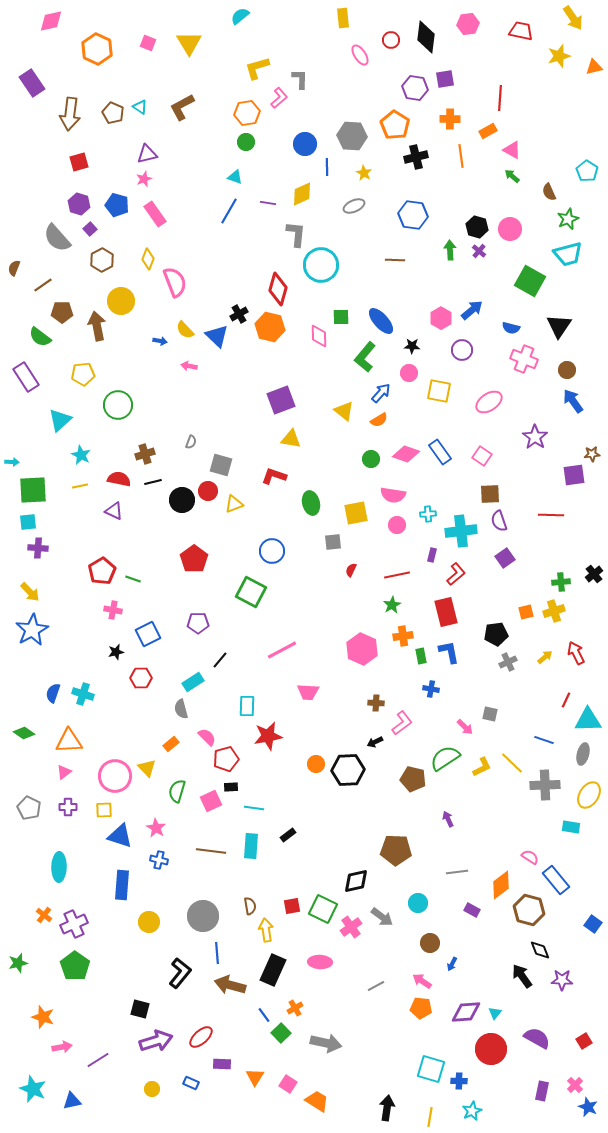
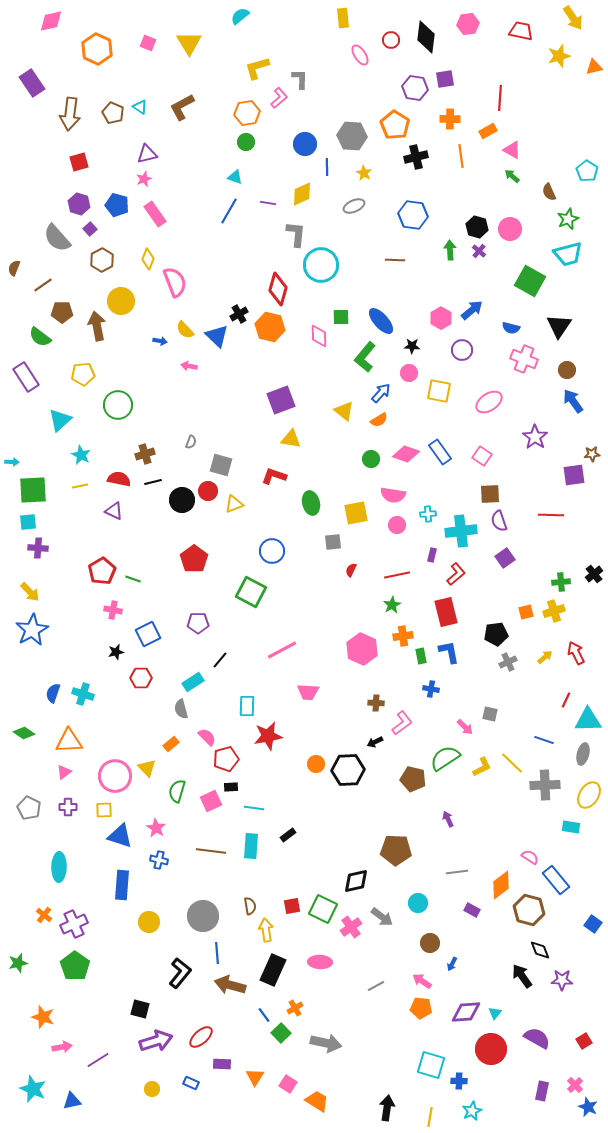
cyan square at (431, 1069): moved 4 px up
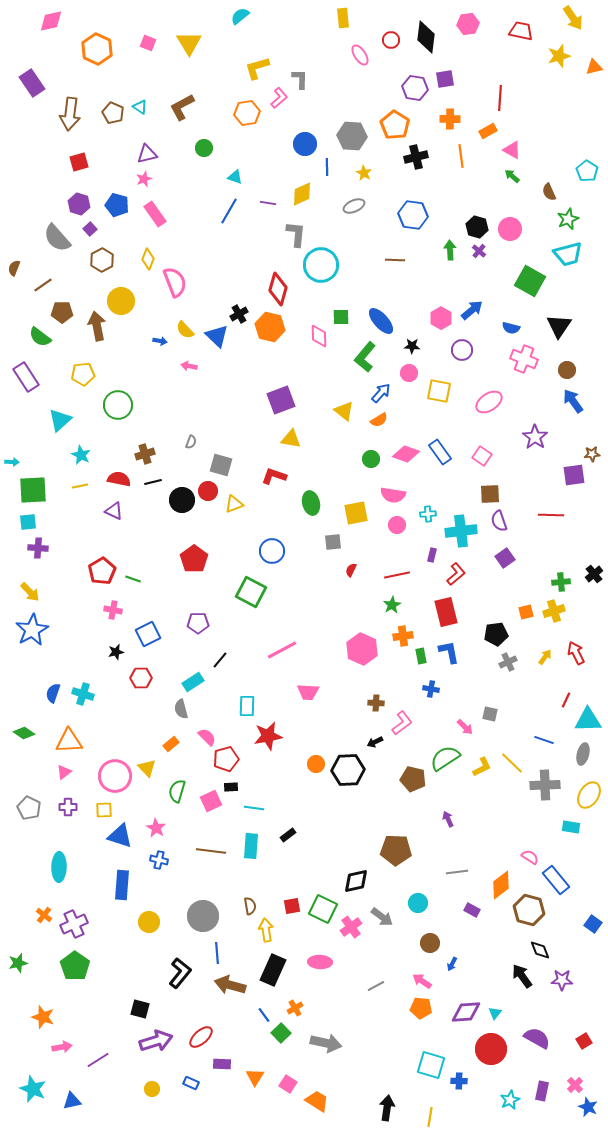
green circle at (246, 142): moved 42 px left, 6 px down
yellow arrow at (545, 657): rotated 14 degrees counterclockwise
cyan star at (472, 1111): moved 38 px right, 11 px up
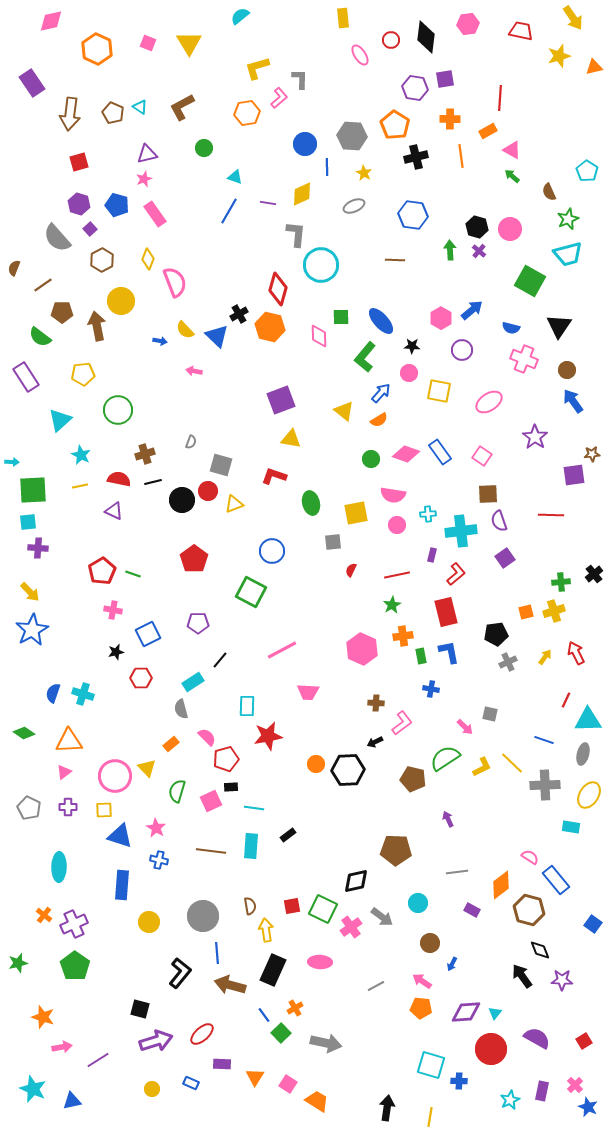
pink arrow at (189, 366): moved 5 px right, 5 px down
green circle at (118, 405): moved 5 px down
brown square at (490, 494): moved 2 px left
green line at (133, 579): moved 5 px up
red ellipse at (201, 1037): moved 1 px right, 3 px up
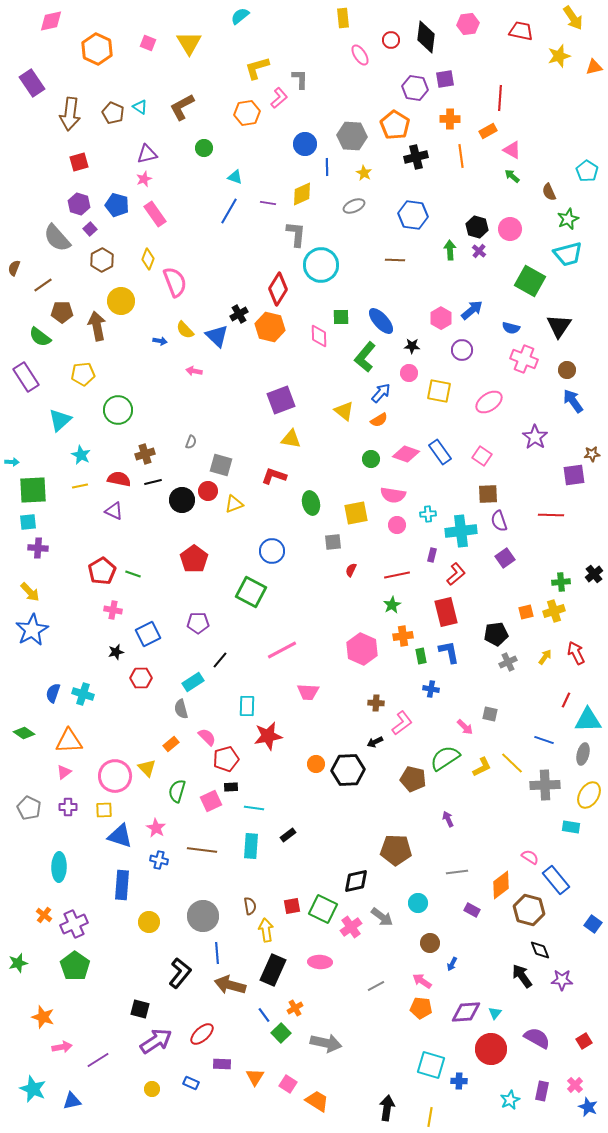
red diamond at (278, 289): rotated 16 degrees clockwise
brown line at (211, 851): moved 9 px left, 1 px up
purple arrow at (156, 1041): rotated 16 degrees counterclockwise
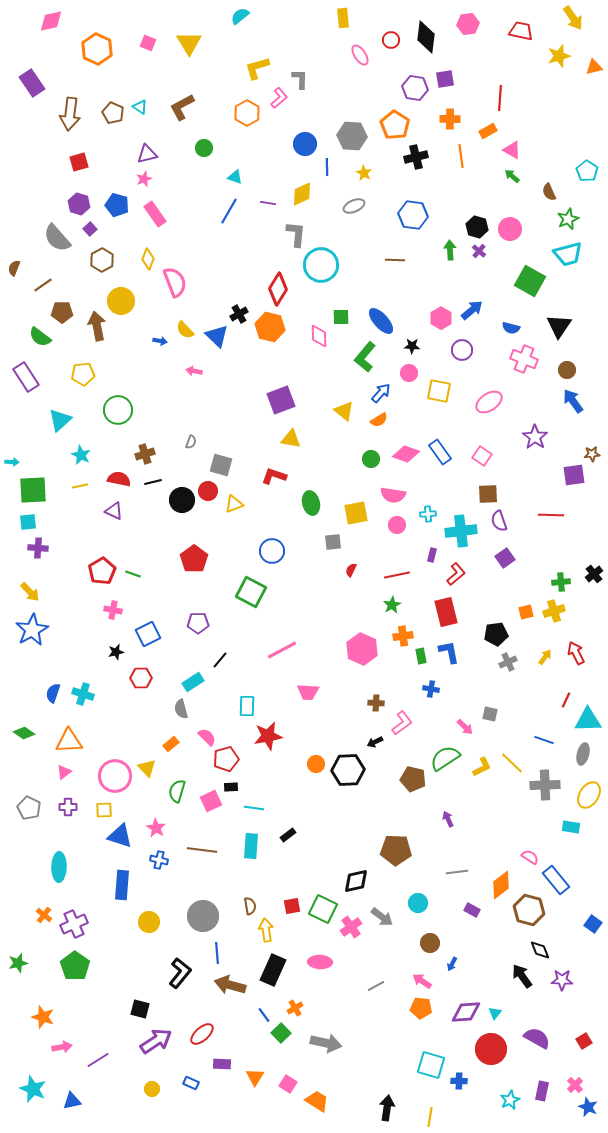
orange hexagon at (247, 113): rotated 20 degrees counterclockwise
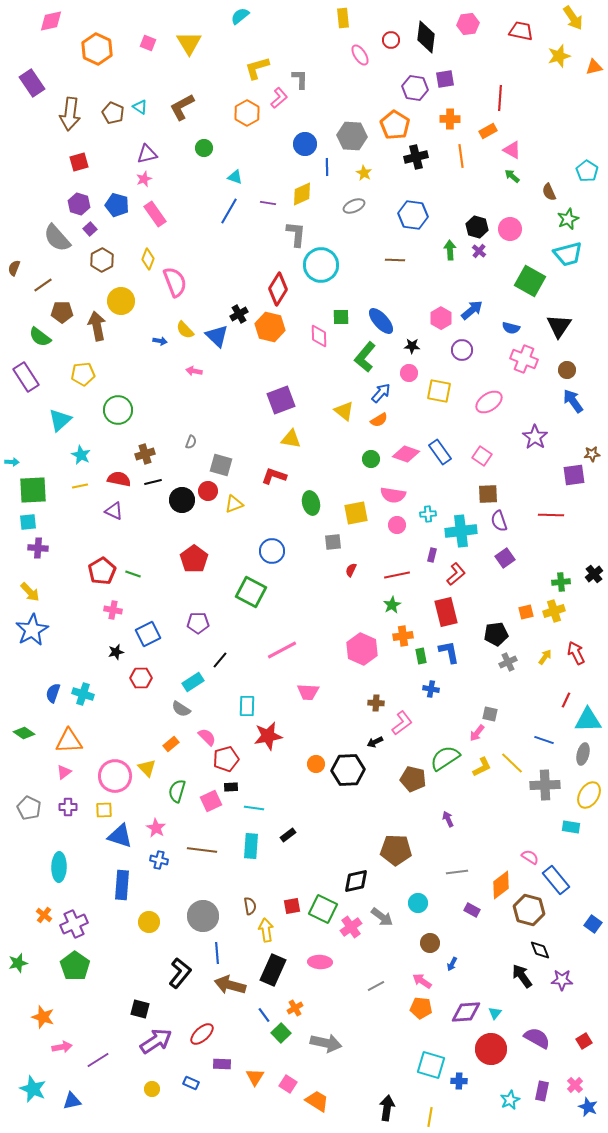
gray semicircle at (181, 709): rotated 42 degrees counterclockwise
pink arrow at (465, 727): moved 12 px right, 6 px down; rotated 84 degrees clockwise
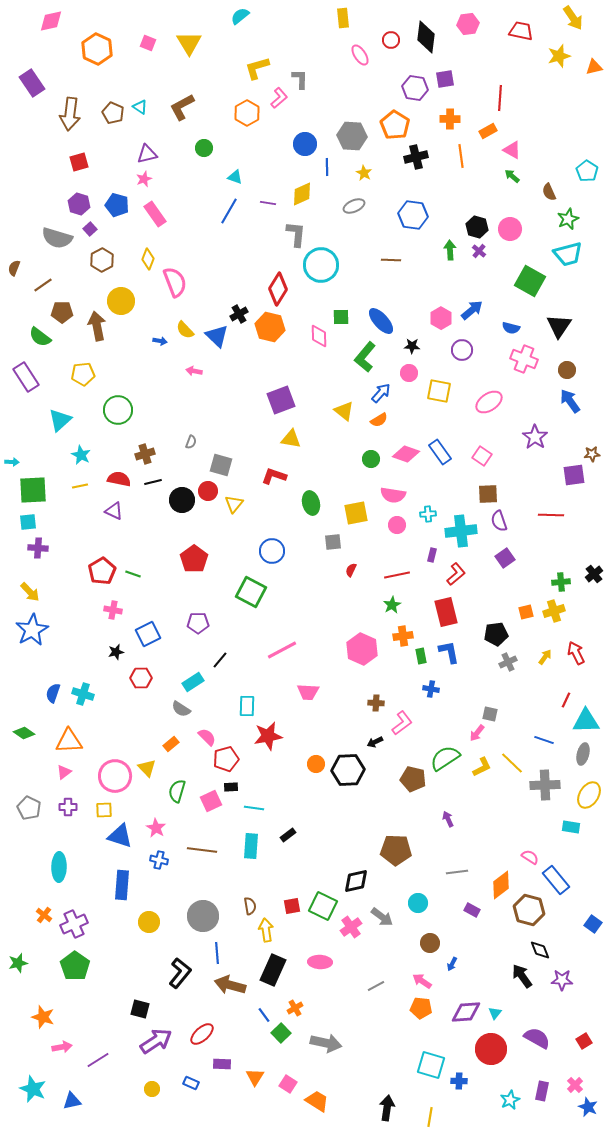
gray semicircle at (57, 238): rotated 32 degrees counterclockwise
brown line at (395, 260): moved 4 px left
blue arrow at (573, 401): moved 3 px left
yellow triangle at (234, 504): rotated 30 degrees counterclockwise
cyan triangle at (588, 720): moved 2 px left, 1 px down
green square at (323, 909): moved 3 px up
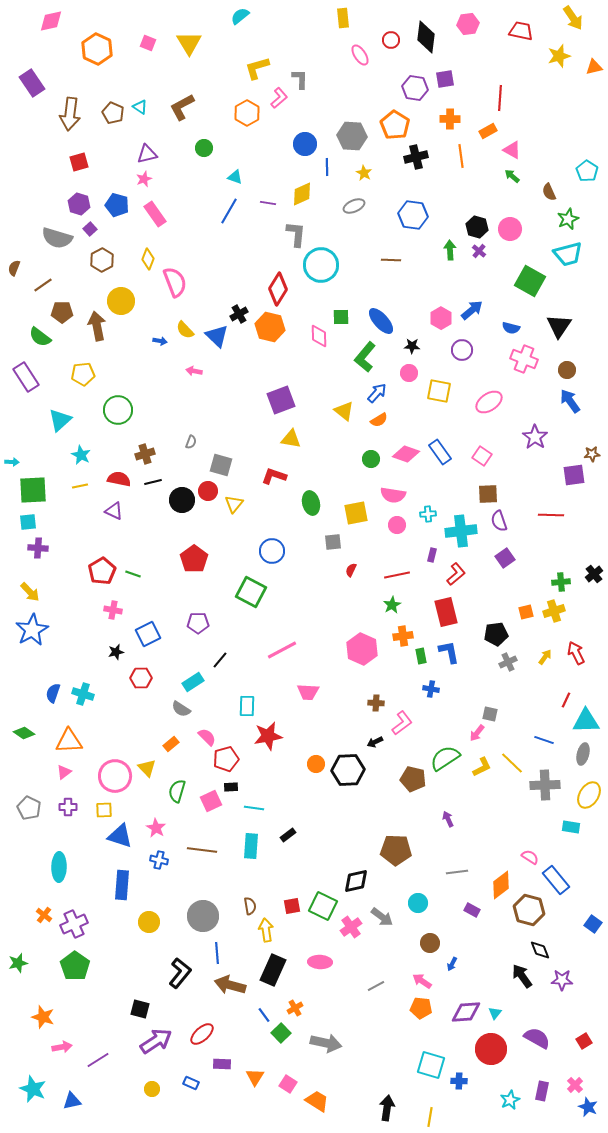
blue arrow at (381, 393): moved 4 px left
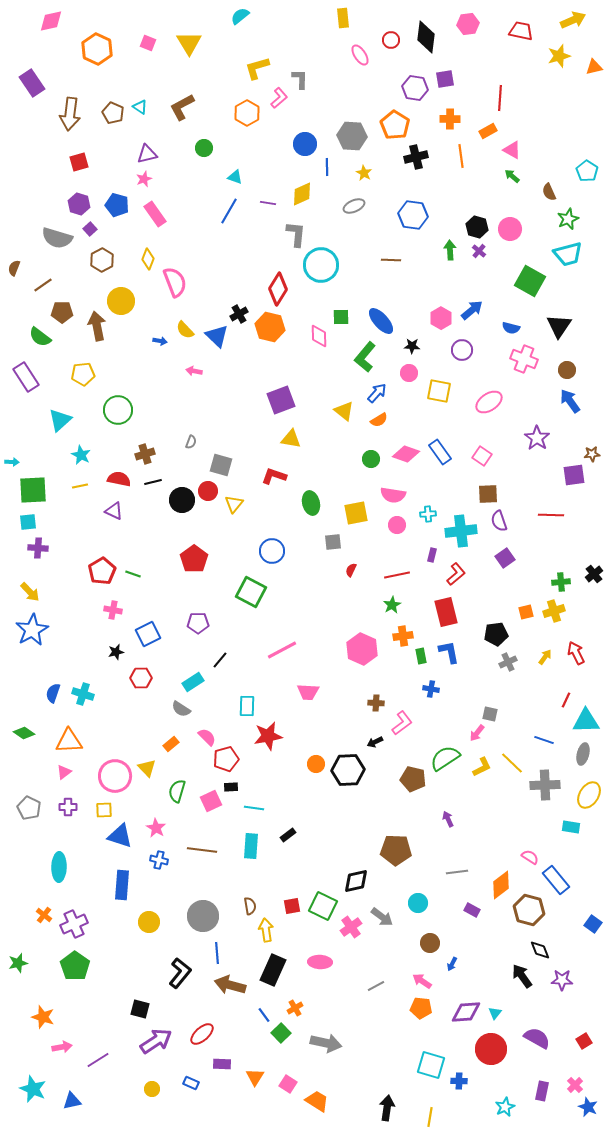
yellow arrow at (573, 18): moved 2 px down; rotated 80 degrees counterclockwise
purple star at (535, 437): moved 2 px right, 1 px down
cyan star at (510, 1100): moved 5 px left, 7 px down
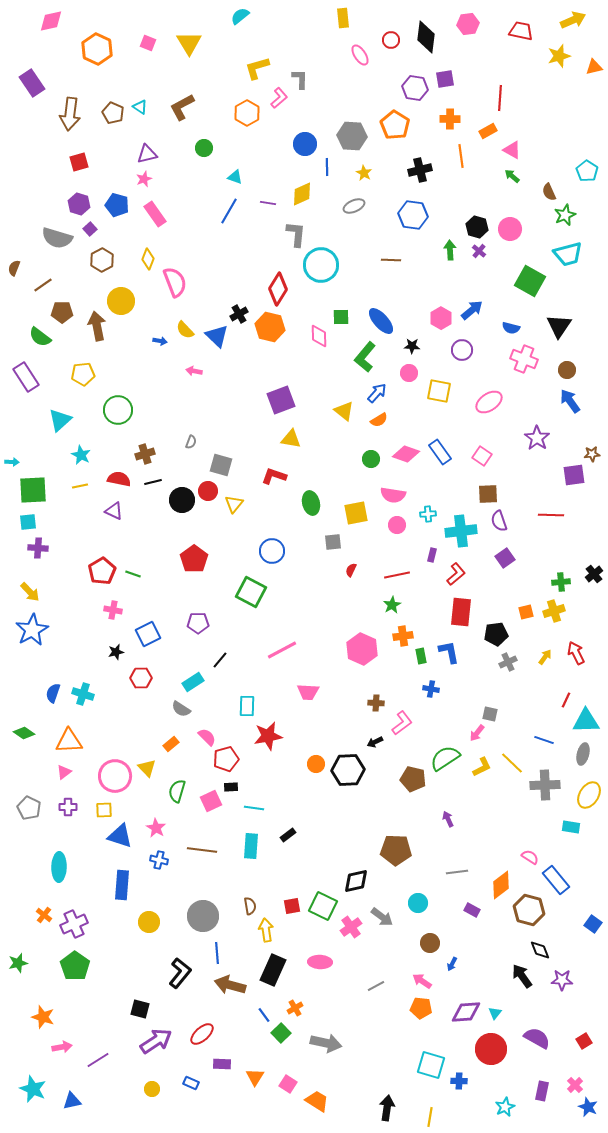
black cross at (416, 157): moved 4 px right, 13 px down
green star at (568, 219): moved 3 px left, 4 px up
red rectangle at (446, 612): moved 15 px right; rotated 20 degrees clockwise
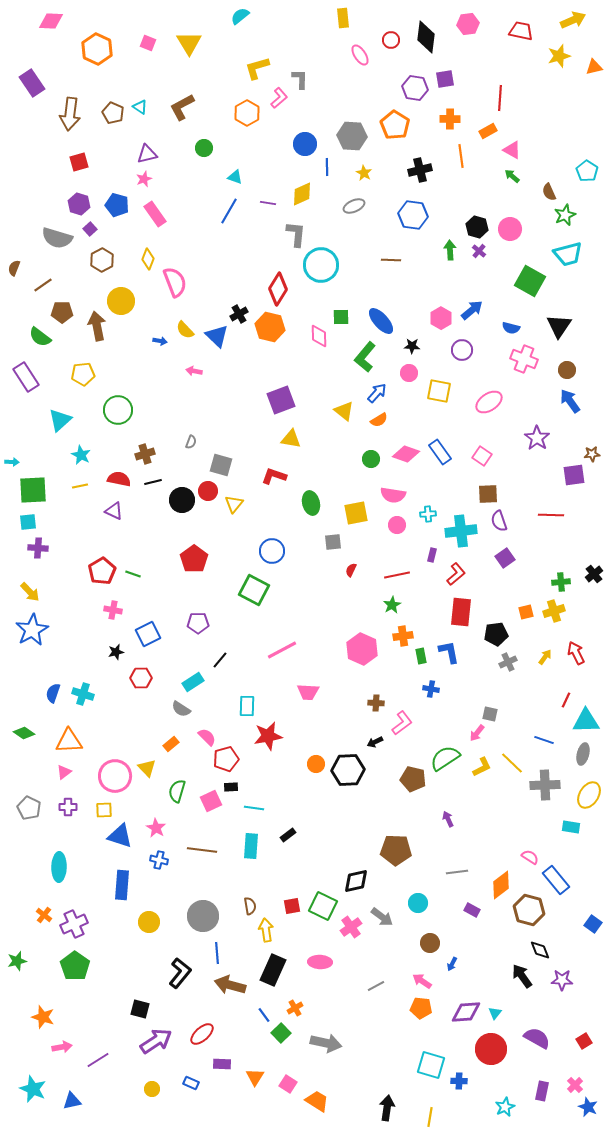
pink diamond at (51, 21): rotated 15 degrees clockwise
green square at (251, 592): moved 3 px right, 2 px up
green star at (18, 963): moved 1 px left, 2 px up
